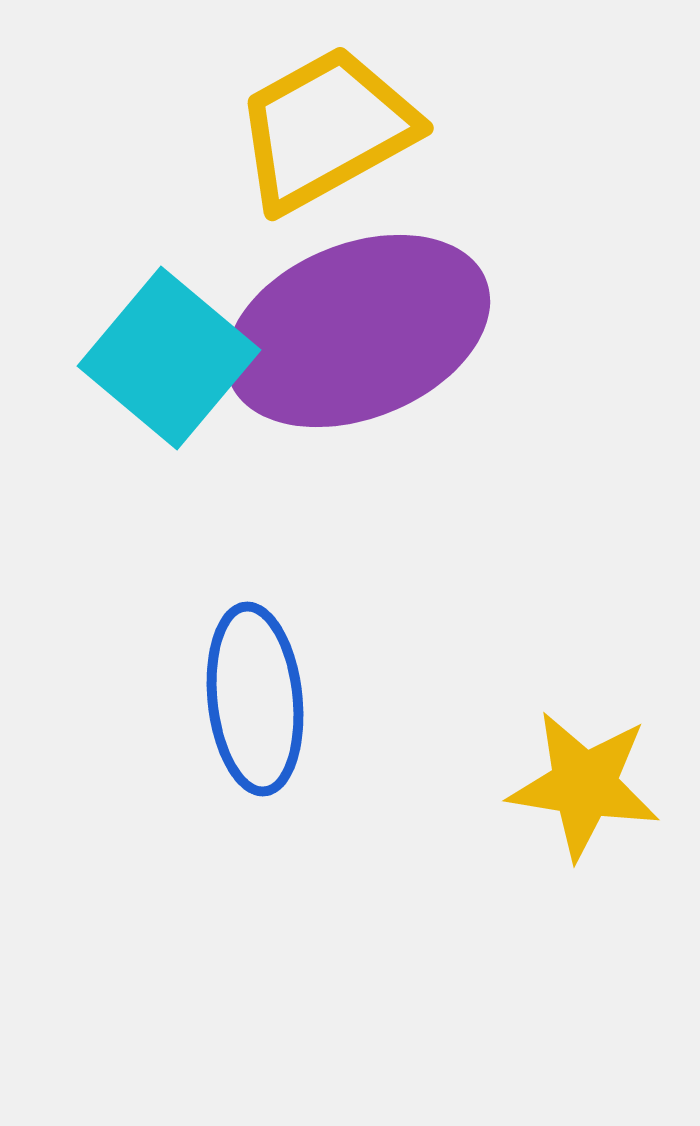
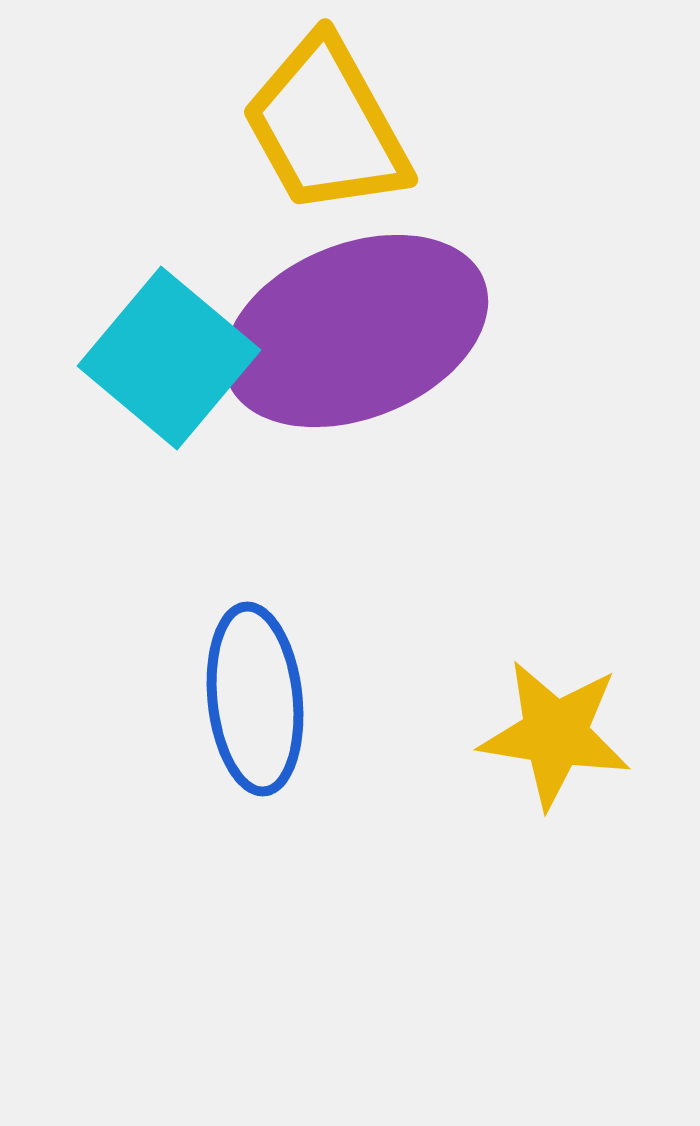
yellow trapezoid: moved 3 px up; rotated 90 degrees counterclockwise
purple ellipse: moved 2 px left
yellow star: moved 29 px left, 51 px up
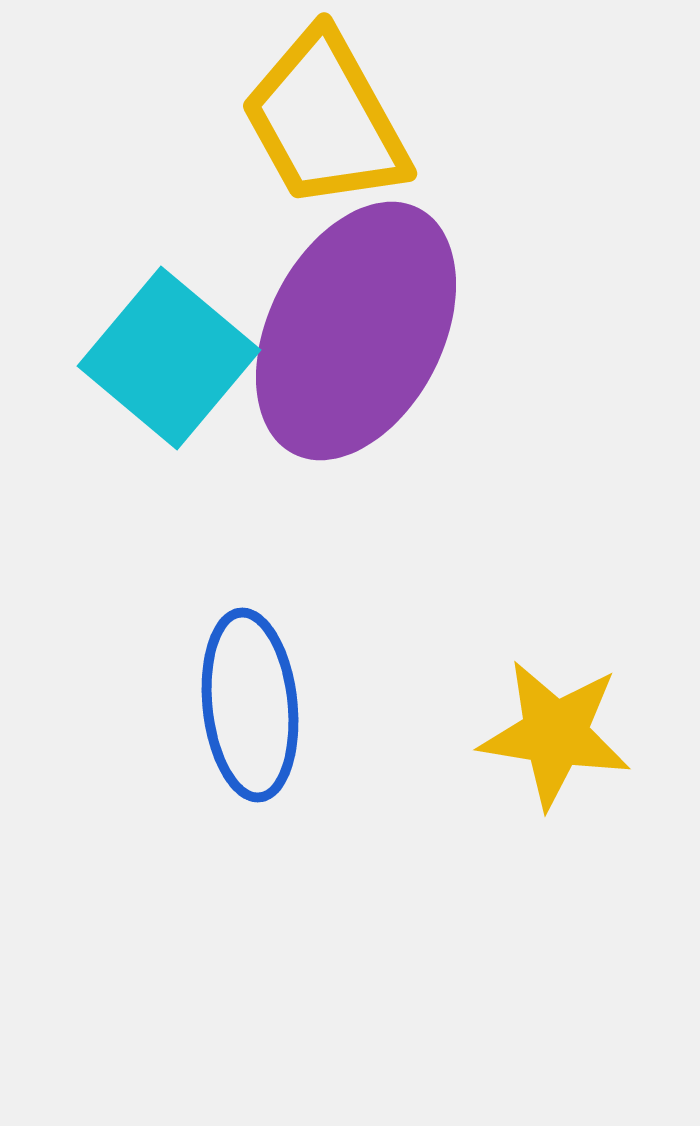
yellow trapezoid: moved 1 px left, 6 px up
purple ellipse: rotated 41 degrees counterclockwise
blue ellipse: moved 5 px left, 6 px down
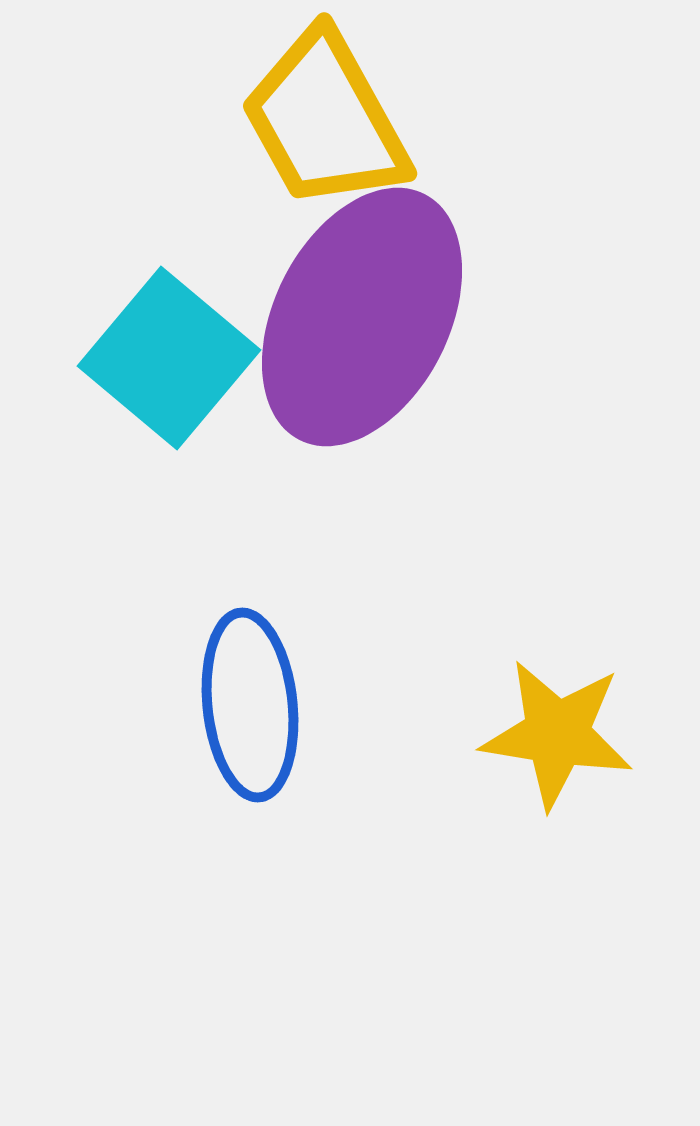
purple ellipse: moved 6 px right, 14 px up
yellow star: moved 2 px right
